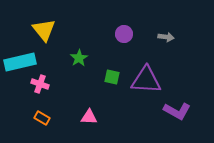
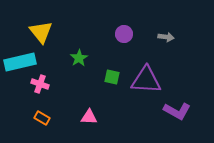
yellow triangle: moved 3 px left, 2 px down
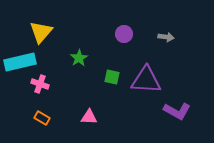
yellow triangle: rotated 20 degrees clockwise
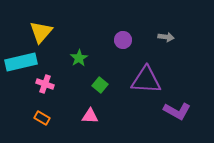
purple circle: moved 1 px left, 6 px down
cyan rectangle: moved 1 px right
green square: moved 12 px left, 8 px down; rotated 28 degrees clockwise
pink cross: moved 5 px right
pink triangle: moved 1 px right, 1 px up
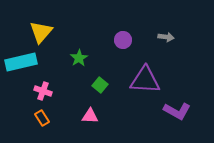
purple triangle: moved 1 px left
pink cross: moved 2 px left, 7 px down
orange rectangle: rotated 28 degrees clockwise
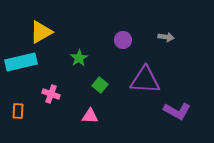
yellow triangle: rotated 20 degrees clockwise
pink cross: moved 8 px right, 3 px down
orange rectangle: moved 24 px left, 7 px up; rotated 35 degrees clockwise
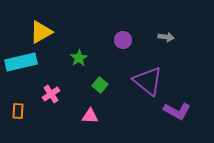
purple triangle: moved 3 px right, 1 px down; rotated 36 degrees clockwise
pink cross: rotated 36 degrees clockwise
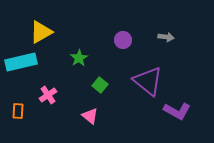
pink cross: moved 3 px left, 1 px down
pink triangle: rotated 36 degrees clockwise
